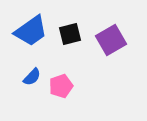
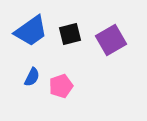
blue semicircle: rotated 18 degrees counterclockwise
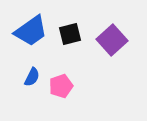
purple square: moved 1 px right; rotated 12 degrees counterclockwise
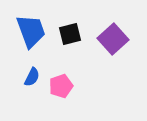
blue trapezoid: rotated 75 degrees counterclockwise
purple square: moved 1 px right, 1 px up
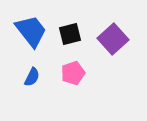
blue trapezoid: rotated 18 degrees counterclockwise
pink pentagon: moved 12 px right, 13 px up
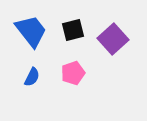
black square: moved 3 px right, 4 px up
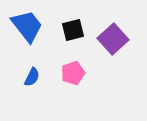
blue trapezoid: moved 4 px left, 5 px up
